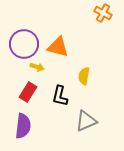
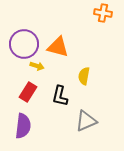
orange cross: rotated 18 degrees counterclockwise
yellow arrow: moved 1 px up
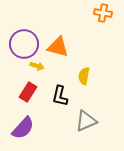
purple semicircle: moved 2 px down; rotated 35 degrees clockwise
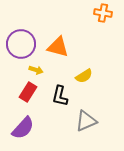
purple circle: moved 3 px left
yellow arrow: moved 1 px left, 4 px down
yellow semicircle: rotated 132 degrees counterclockwise
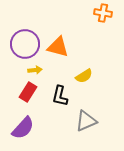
purple circle: moved 4 px right
yellow arrow: moved 1 px left; rotated 24 degrees counterclockwise
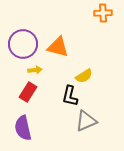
orange cross: rotated 12 degrees counterclockwise
purple circle: moved 2 px left
black L-shape: moved 10 px right
purple semicircle: rotated 125 degrees clockwise
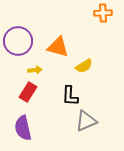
purple circle: moved 5 px left, 3 px up
yellow semicircle: moved 10 px up
black L-shape: rotated 10 degrees counterclockwise
